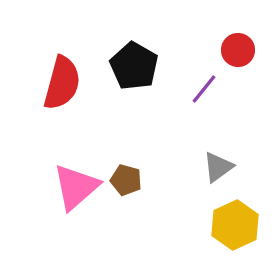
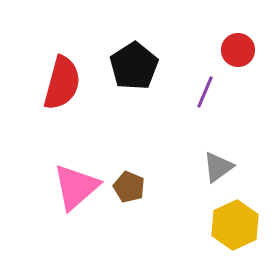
black pentagon: rotated 9 degrees clockwise
purple line: moved 1 px right, 3 px down; rotated 16 degrees counterclockwise
brown pentagon: moved 3 px right, 7 px down; rotated 8 degrees clockwise
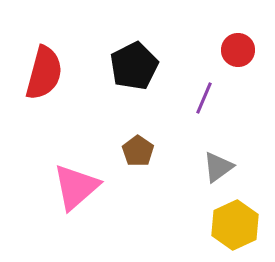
black pentagon: rotated 6 degrees clockwise
red semicircle: moved 18 px left, 10 px up
purple line: moved 1 px left, 6 px down
brown pentagon: moved 9 px right, 36 px up; rotated 12 degrees clockwise
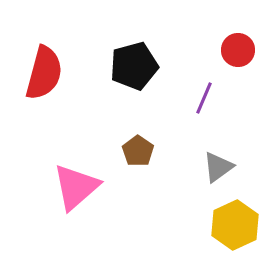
black pentagon: rotated 12 degrees clockwise
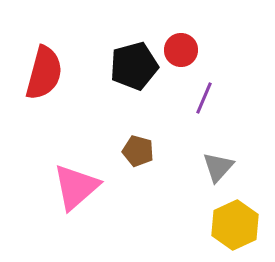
red circle: moved 57 px left
brown pentagon: rotated 20 degrees counterclockwise
gray triangle: rotated 12 degrees counterclockwise
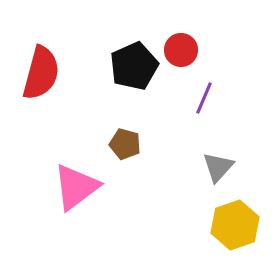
black pentagon: rotated 9 degrees counterclockwise
red semicircle: moved 3 px left
brown pentagon: moved 13 px left, 7 px up
pink triangle: rotated 4 degrees clockwise
yellow hexagon: rotated 6 degrees clockwise
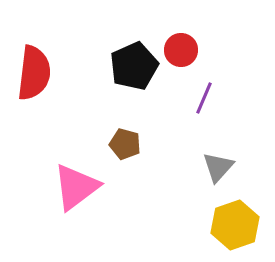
red semicircle: moved 7 px left; rotated 8 degrees counterclockwise
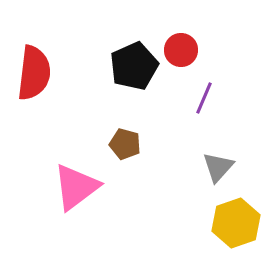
yellow hexagon: moved 1 px right, 2 px up
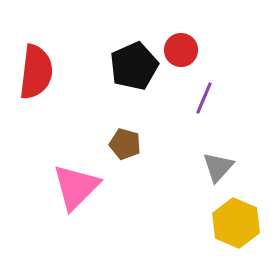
red semicircle: moved 2 px right, 1 px up
pink triangle: rotated 8 degrees counterclockwise
yellow hexagon: rotated 18 degrees counterclockwise
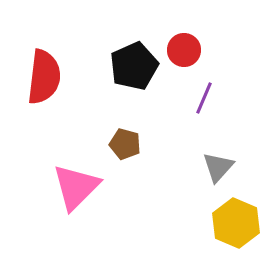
red circle: moved 3 px right
red semicircle: moved 8 px right, 5 px down
